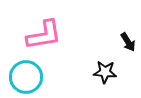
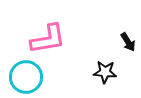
pink L-shape: moved 4 px right, 4 px down
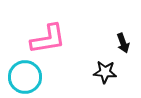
black arrow: moved 5 px left, 1 px down; rotated 12 degrees clockwise
cyan circle: moved 1 px left
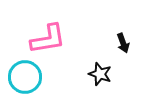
black star: moved 5 px left, 2 px down; rotated 15 degrees clockwise
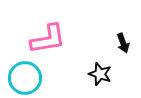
cyan circle: moved 1 px down
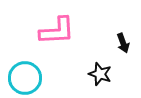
pink L-shape: moved 9 px right, 8 px up; rotated 6 degrees clockwise
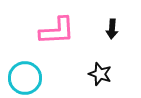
black arrow: moved 11 px left, 14 px up; rotated 24 degrees clockwise
